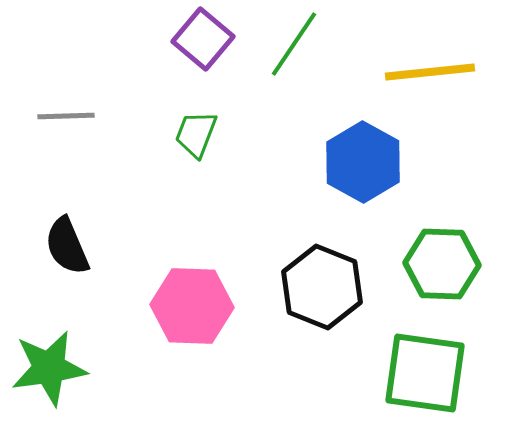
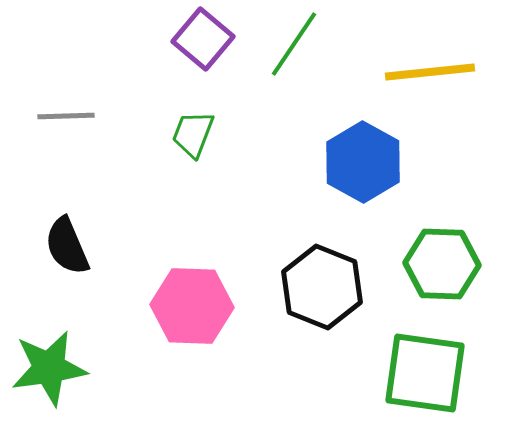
green trapezoid: moved 3 px left
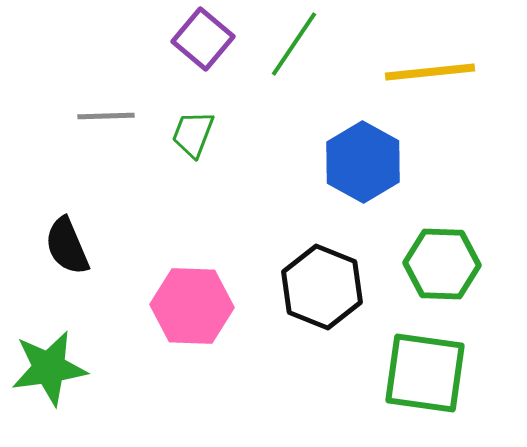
gray line: moved 40 px right
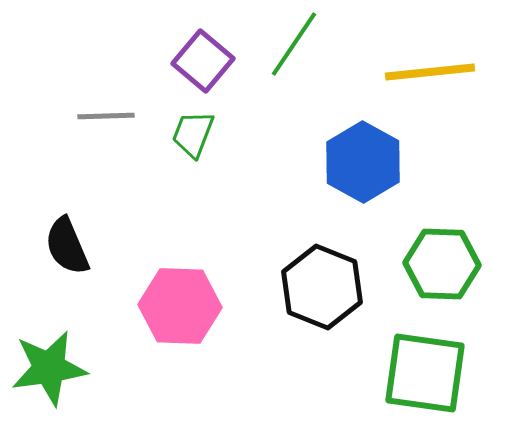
purple square: moved 22 px down
pink hexagon: moved 12 px left
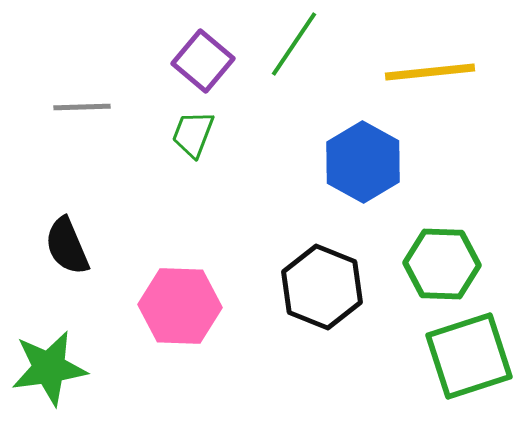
gray line: moved 24 px left, 9 px up
green square: moved 44 px right, 17 px up; rotated 26 degrees counterclockwise
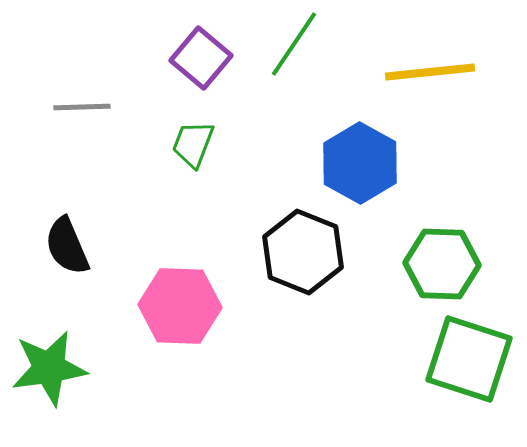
purple square: moved 2 px left, 3 px up
green trapezoid: moved 10 px down
blue hexagon: moved 3 px left, 1 px down
black hexagon: moved 19 px left, 35 px up
green square: moved 3 px down; rotated 36 degrees clockwise
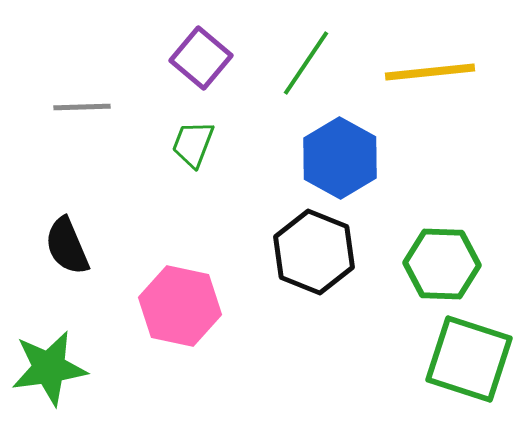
green line: moved 12 px right, 19 px down
blue hexagon: moved 20 px left, 5 px up
black hexagon: moved 11 px right
pink hexagon: rotated 10 degrees clockwise
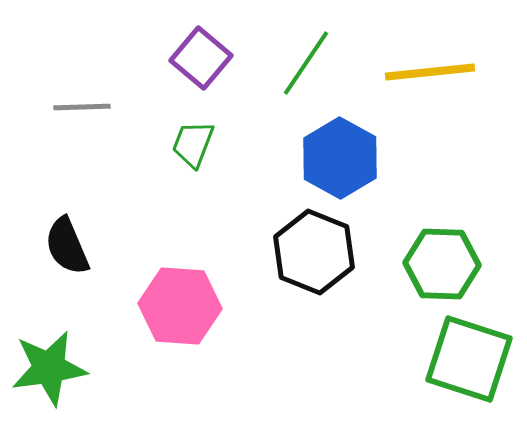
pink hexagon: rotated 8 degrees counterclockwise
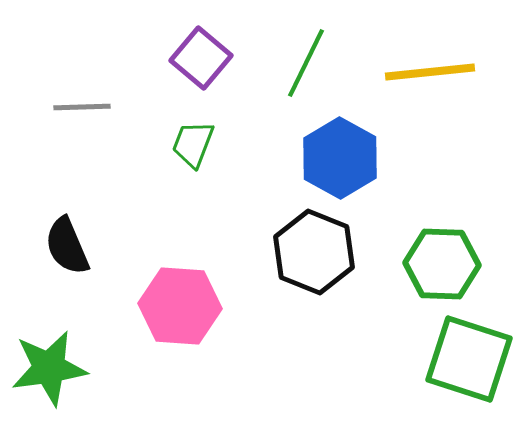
green line: rotated 8 degrees counterclockwise
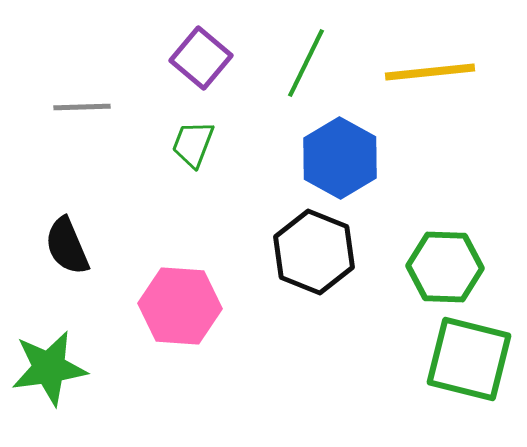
green hexagon: moved 3 px right, 3 px down
green square: rotated 4 degrees counterclockwise
